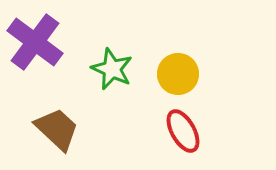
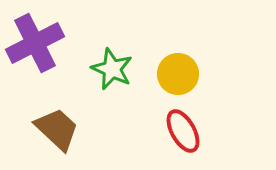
purple cross: moved 1 px down; rotated 26 degrees clockwise
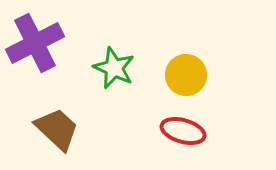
green star: moved 2 px right, 1 px up
yellow circle: moved 8 px right, 1 px down
red ellipse: rotated 45 degrees counterclockwise
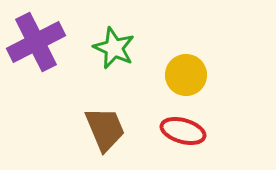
purple cross: moved 1 px right, 1 px up
green star: moved 20 px up
brown trapezoid: moved 48 px right; rotated 24 degrees clockwise
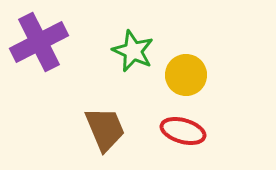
purple cross: moved 3 px right
green star: moved 19 px right, 3 px down
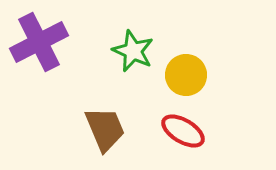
red ellipse: rotated 15 degrees clockwise
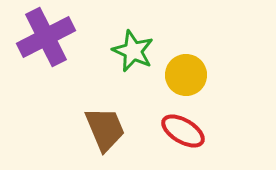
purple cross: moved 7 px right, 5 px up
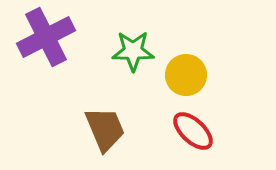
green star: rotated 24 degrees counterclockwise
red ellipse: moved 10 px right; rotated 12 degrees clockwise
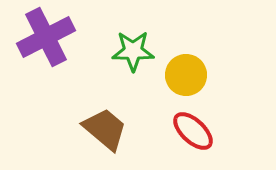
brown trapezoid: rotated 27 degrees counterclockwise
